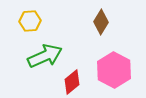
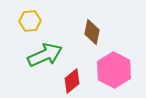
brown diamond: moved 9 px left, 10 px down; rotated 20 degrees counterclockwise
green arrow: moved 1 px up
red diamond: moved 1 px up
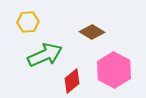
yellow hexagon: moved 2 px left, 1 px down
brown diamond: rotated 70 degrees counterclockwise
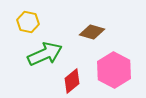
yellow hexagon: rotated 15 degrees clockwise
brown diamond: rotated 15 degrees counterclockwise
green arrow: moved 1 px up
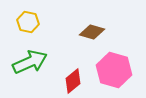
green arrow: moved 15 px left, 8 px down
pink hexagon: rotated 12 degrees counterclockwise
red diamond: moved 1 px right
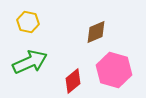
brown diamond: moved 4 px right; rotated 40 degrees counterclockwise
